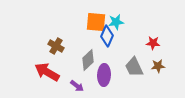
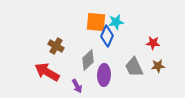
purple arrow: rotated 24 degrees clockwise
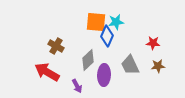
gray trapezoid: moved 4 px left, 2 px up
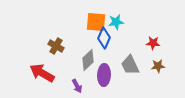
blue diamond: moved 3 px left, 2 px down
red arrow: moved 5 px left, 1 px down
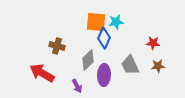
brown cross: moved 1 px right; rotated 14 degrees counterclockwise
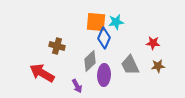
gray diamond: moved 2 px right, 1 px down
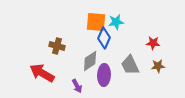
gray diamond: rotated 10 degrees clockwise
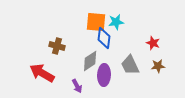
blue diamond: rotated 15 degrees counterclockwise
red star: rotated 16 degrees clockwise
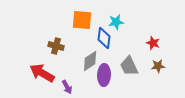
orange square: moved 14 px left, 2 px up
brown cross: moved 1 px left
gray trapezoid: moved 1 px left, 1 px down
purple arrow: moved 10 px left, 1 px down
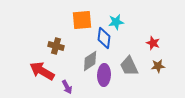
orange square: rotated 10 degrees counterclockwise
red arrow: moved 2 px up
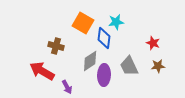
orange square: moved 1 px right, 3 px down; rotated 35 degrees clockwise
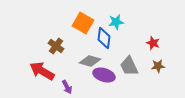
brown cross: rotated 21 degrees clockwise
gray diamond: rotated 50 degrees clockwise
purple ellipse: rotated 75 degrees counterclockwise
